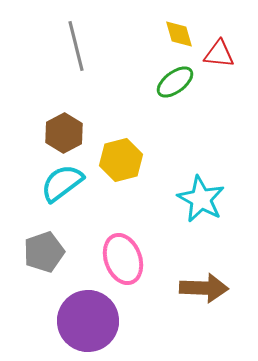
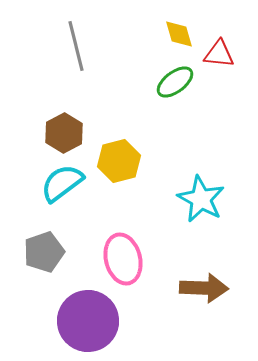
yellow hexagon: moved 2 px left, 1 px down
pink ellipse: rotated 6 degrees clockwise
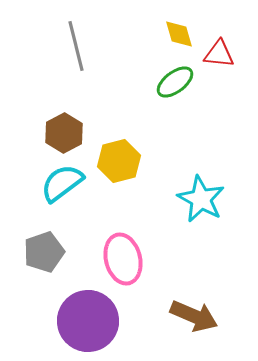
brown arrow: moved 10 px left, 28 px down; rotated 21 degrees clockwise
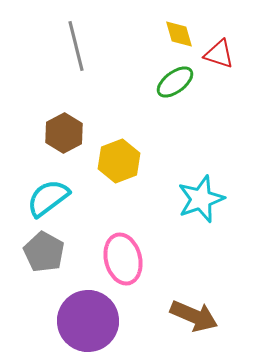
red triangle: rotated 12 degrees clockwise
yellow hexagon: rotated 6 degrees counterclockwise
cyan semicircle: moved 14 px left, 15 px down
cyan star: rotated 24 degrees clockwise
gray pentagon: rotated 24 degrees counterclockwise
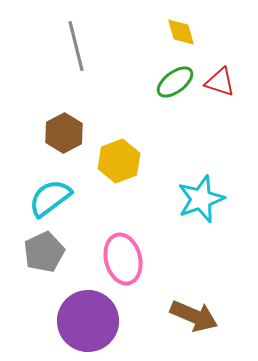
yellow diamond: moved 2 px right, 2 px up
red triangle: moved 1 px right, 28 px down
cyan semicircle: moved 2 px right
gray pentagon: rotated 18 degrees clockwise
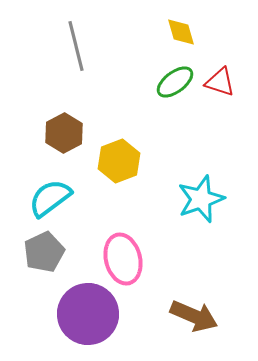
purple circle: moved 7 px up
